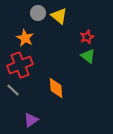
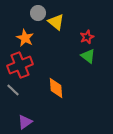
yellow triangle: moved 3 px left, 6 px down
purple triangle: moved 6 px left, 2 px down
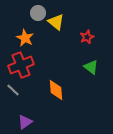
green triangle: moved 3 px right, 11 px down
red cross: moved 1 px right
orange diamond: moved 2 px down
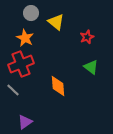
gray circle: moved 7 px left
red cross: moved 1 px up
orange diamond: moved 2 px right, 4 px up
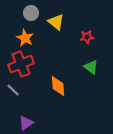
red star: rotated 16 degrees clockwise
purple triangle: moved 1 px right, 1 px down
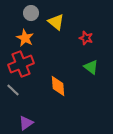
red star: moved 1 px left, 1 px down; rotated 24 degrees clockwise
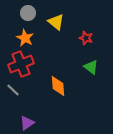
gray circle: moved 3 px left
purple triangle: moved 1 px right
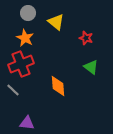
purple triangle: rotated 42 degrees clockwise
